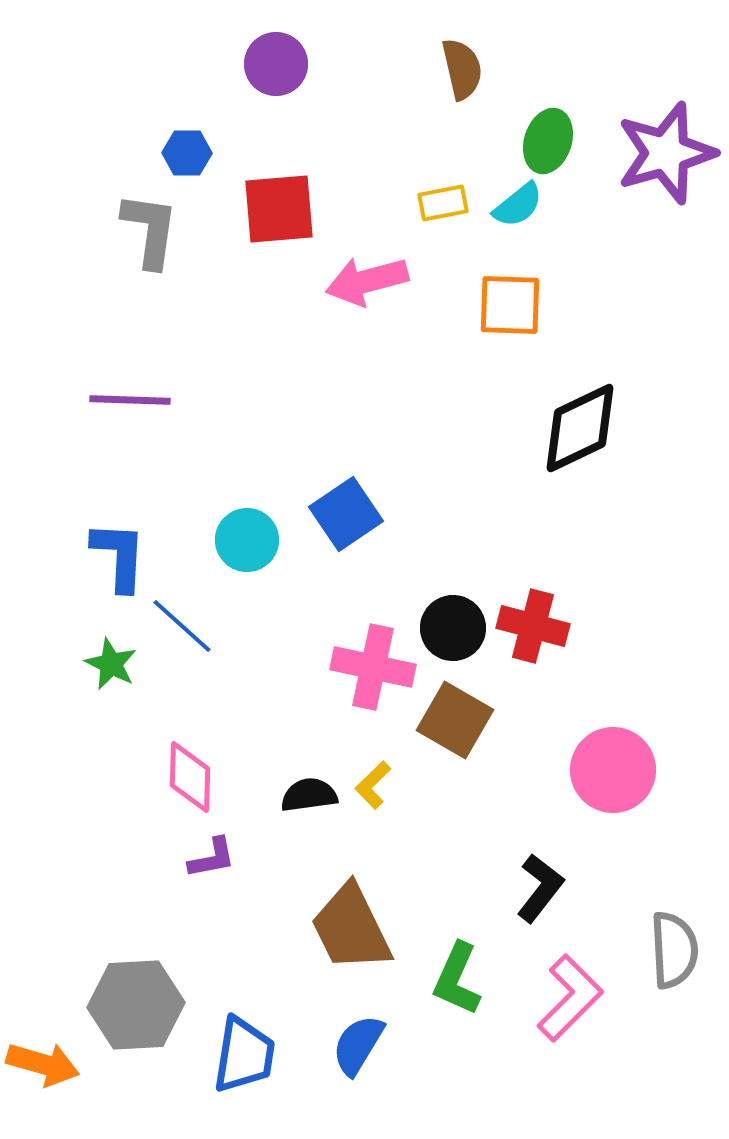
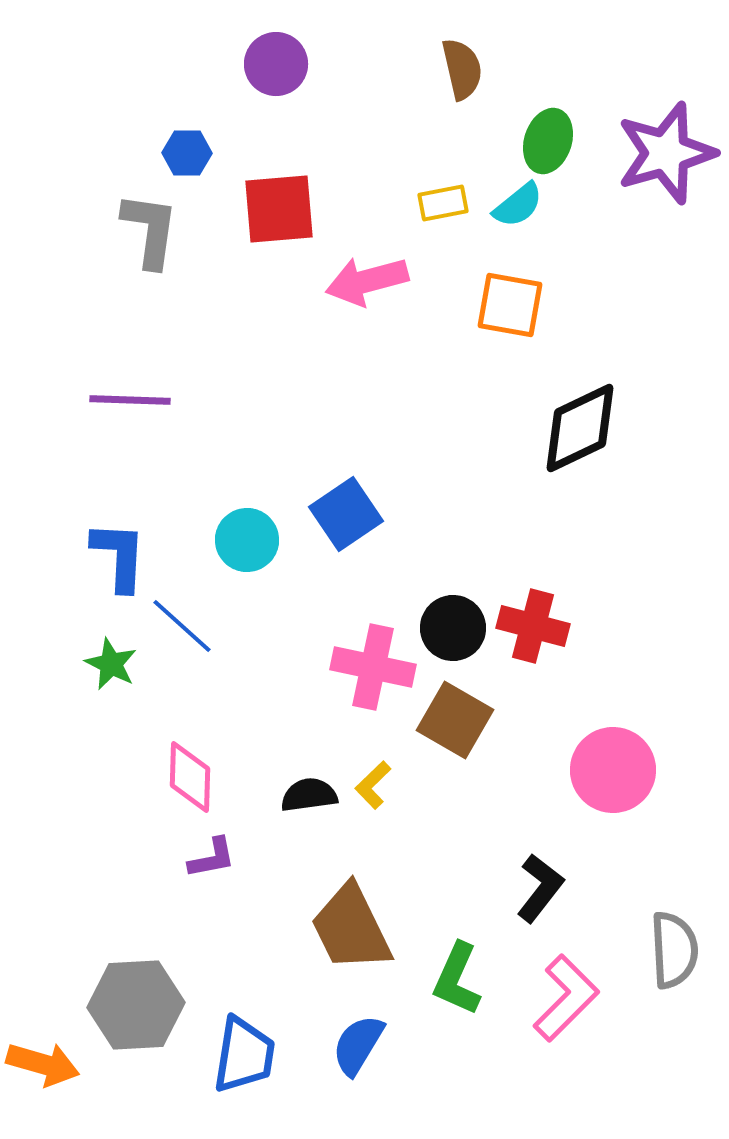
orange square: rotated 8 degrees clockwise
pink L-shape: moved 4 px left
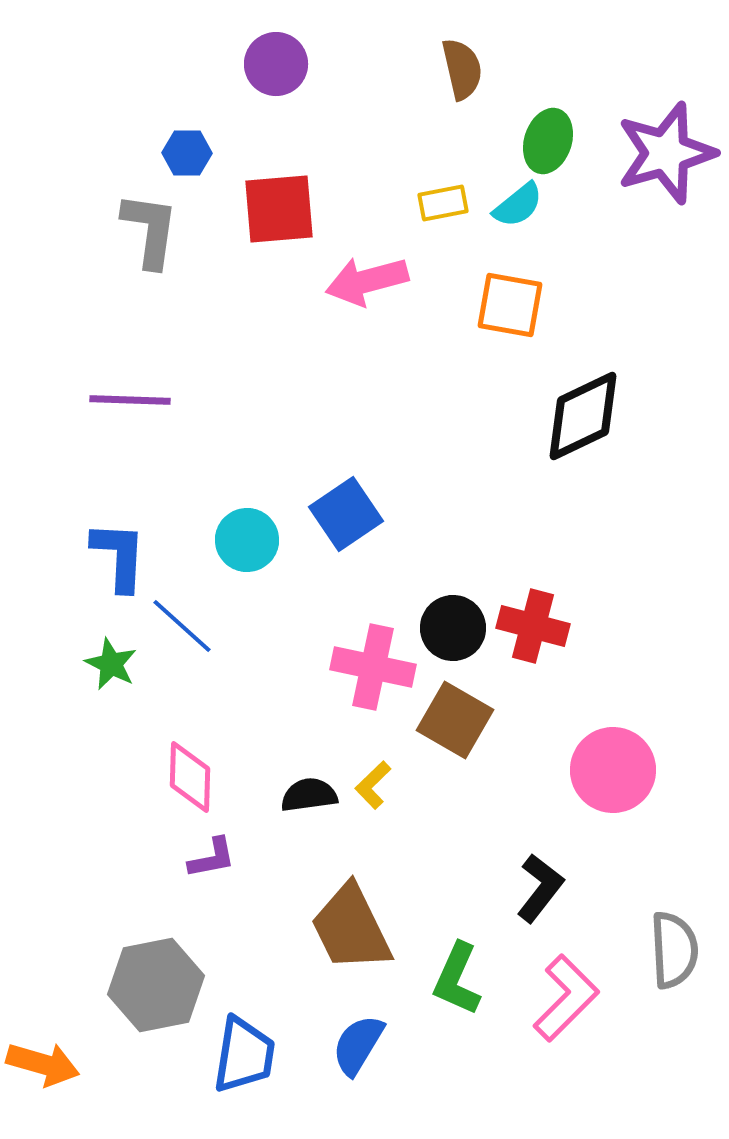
black diamond: moved 3 px right, 12 px up
gray hexagon: moved 20 px right, 20 px up; rotated 8 degrees counterclockwise
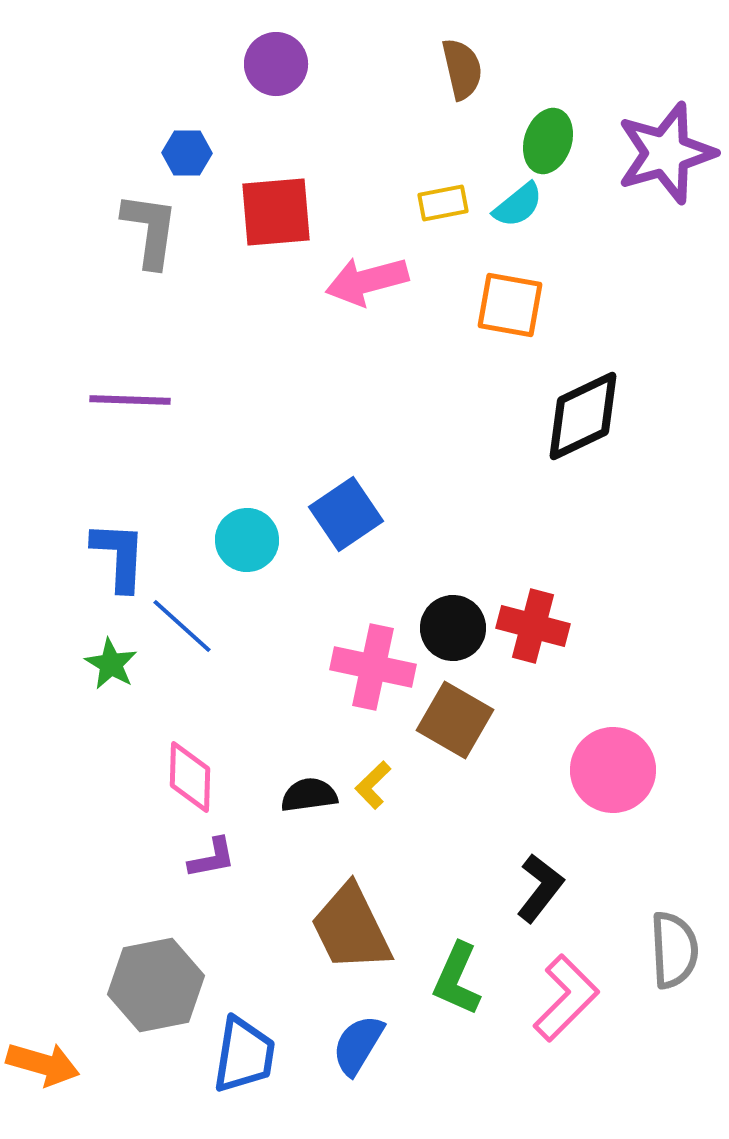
red square: moved 3 px left, 3 px down
green star: rotated 4 degrees clockwise
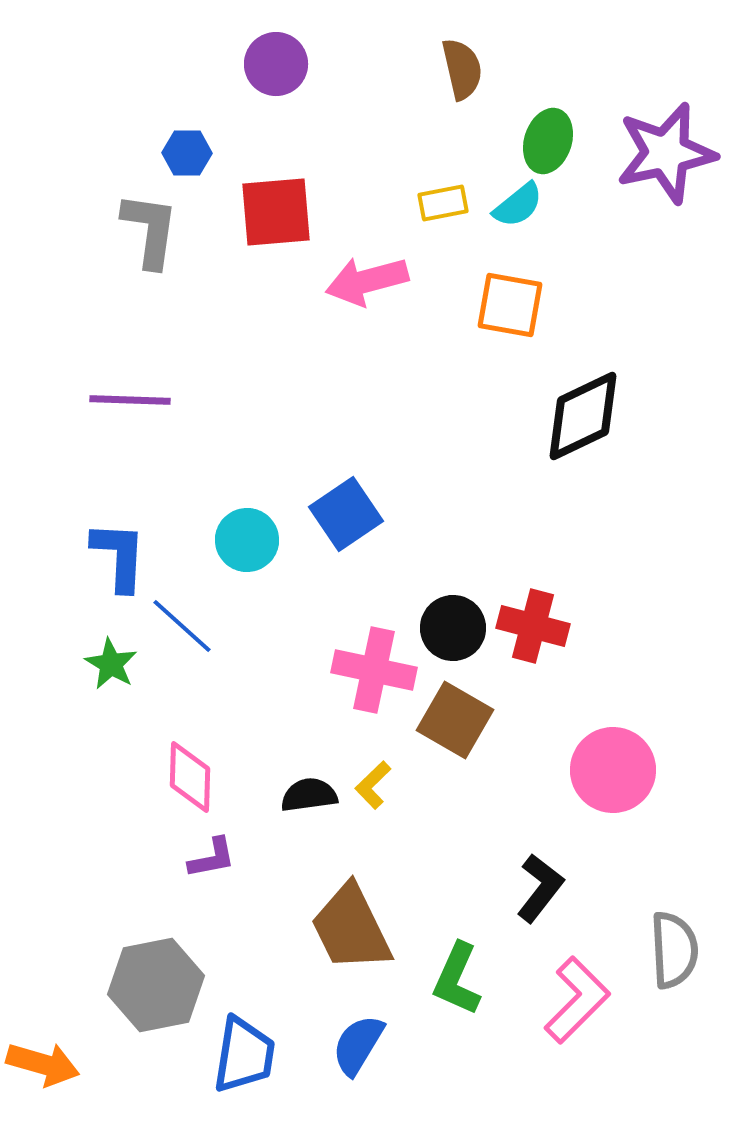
purple star: rotated 4 degrees clockwise
pink cross: moved 1 px right, 3 px down
pink L-shape: moved 11 px right, 2 px down
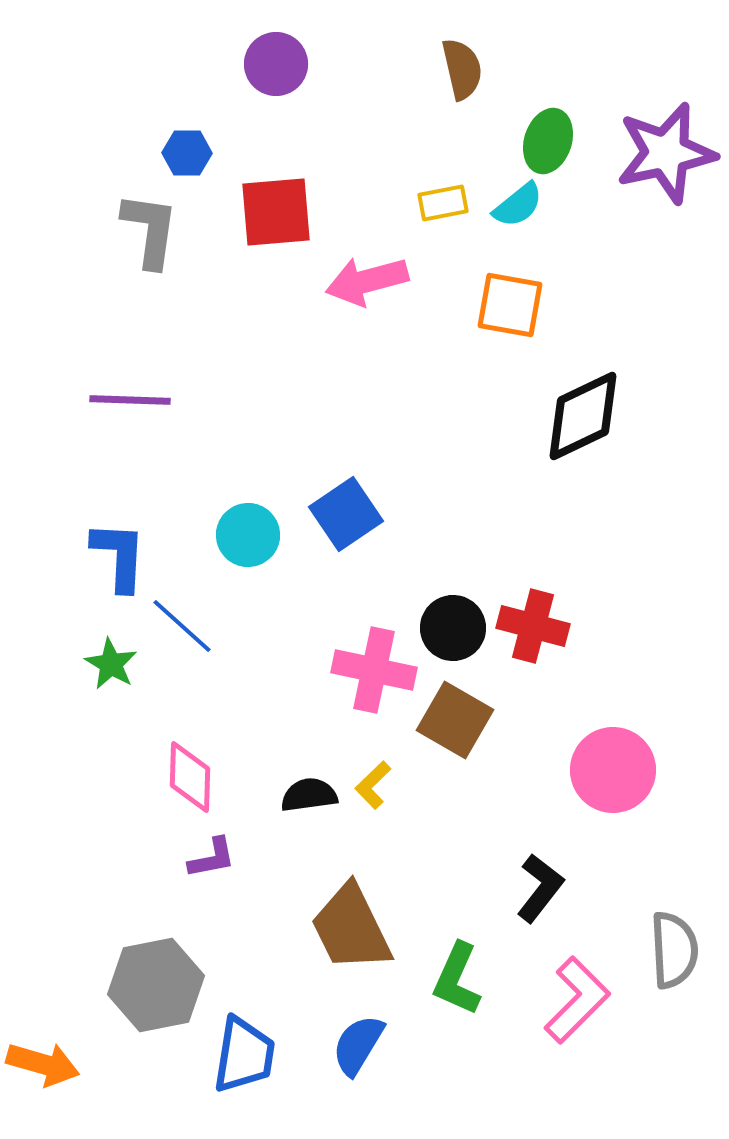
cyan circle: moved 1 px right, 5 px up
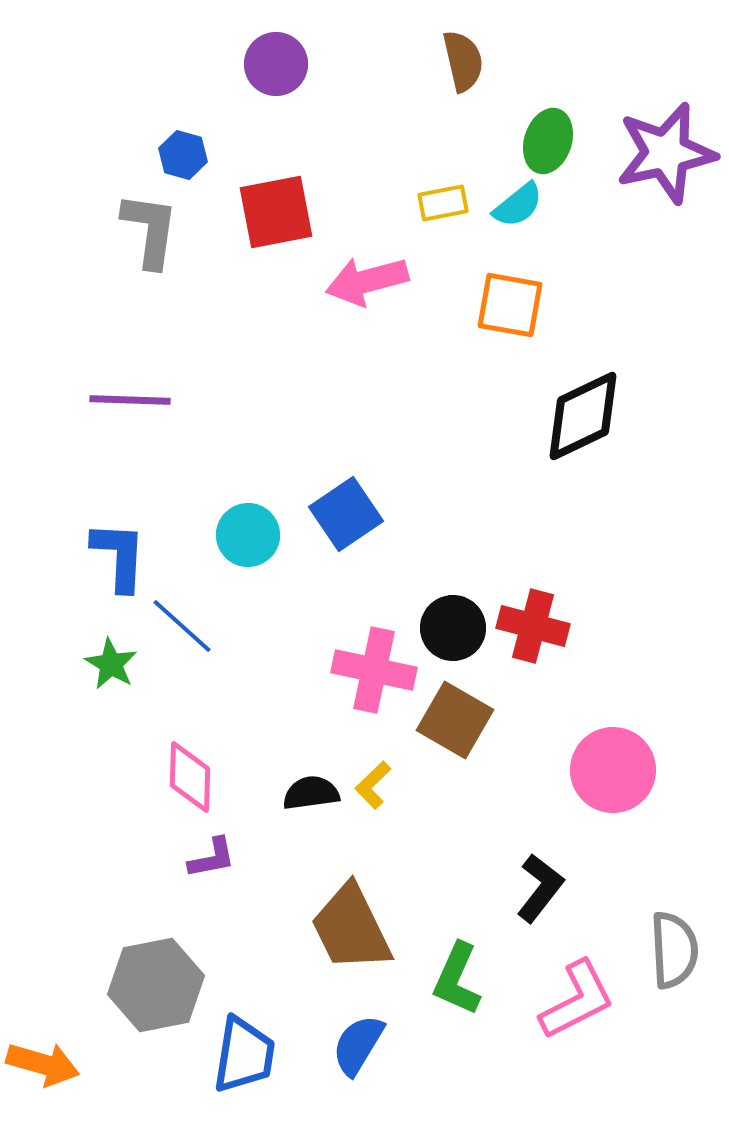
brown semicircle: moved 1 px right, 8 px up
blue hexagon: moved 4 px left, 2 px down; rotated 15 degrees clockwise
red square: rotated 6 degrees counterclockwise
black semicircle: moved 2 px right, 2 px up
pink L-shape: rotated 18 degrees clockwise
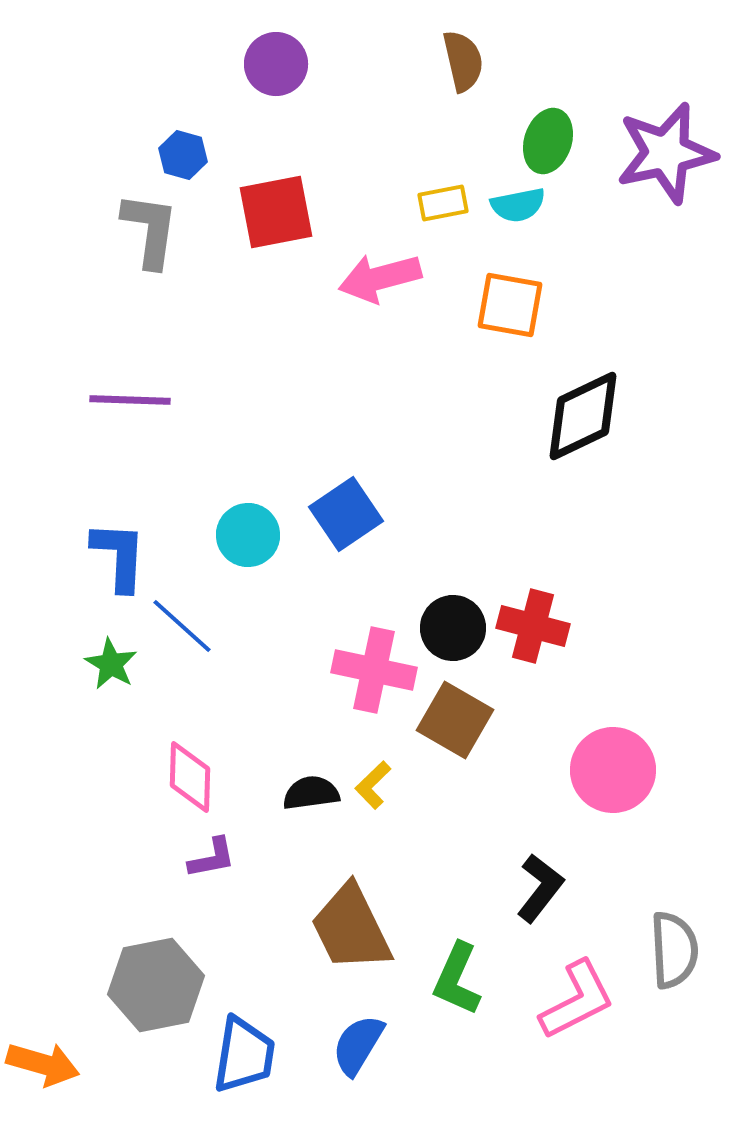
cyan semicircle: rotated 28 degrees clockwise
pink arrow: moved 13 px right, 3 px up
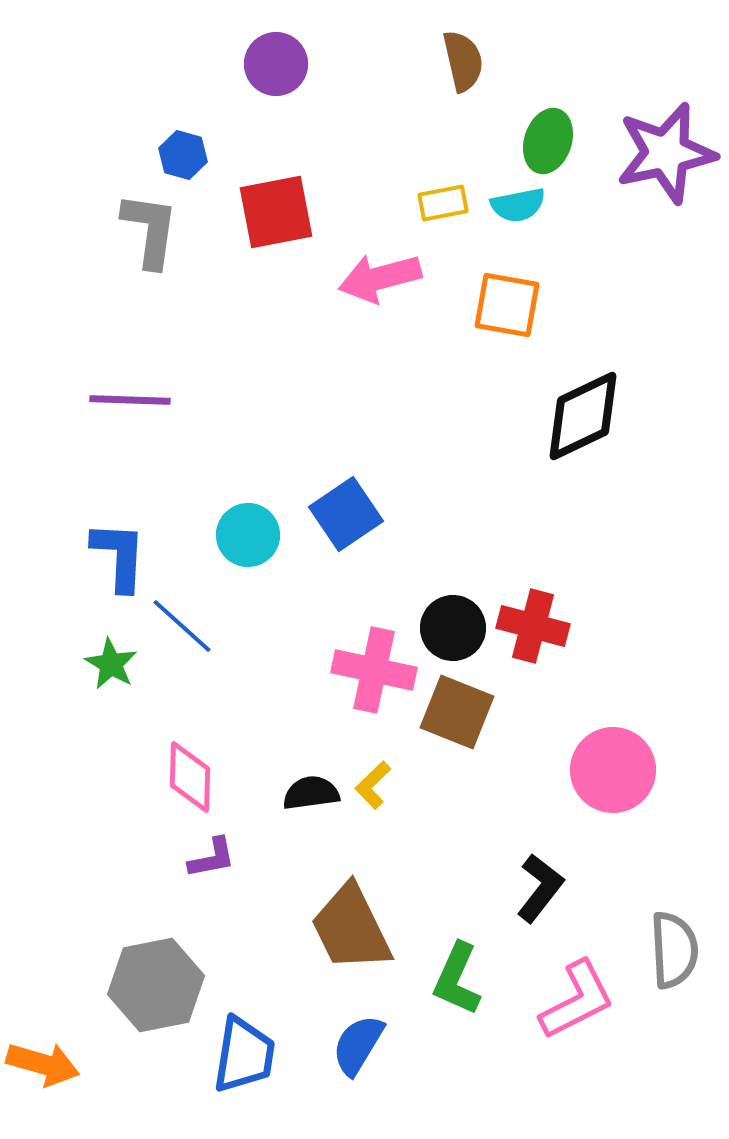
orange square: moved 3 px left
brown square: moved 2 px right, 8 px up; rotated 8 degrees counterclockwise
